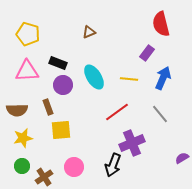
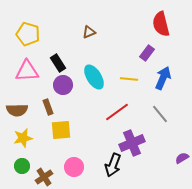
black rectangle: rotated 36 degrees clockwise
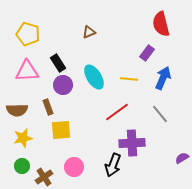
purple cross: rotated 20 degrees clockwise
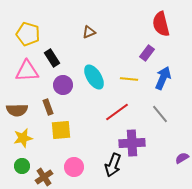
black rectangle: moved 6 px left, 5 px up
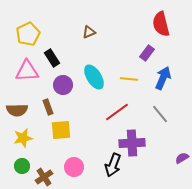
yellow pentagon: rotated 30 degrees clockwise
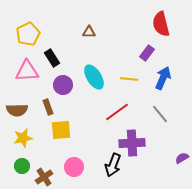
brown triangle: rotated 24 degrees clockwise
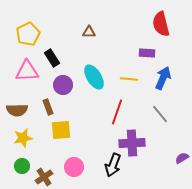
purple rectangle: rotated 56 degrees clockwise
red line: rotated 35 degrees counterclockwise
